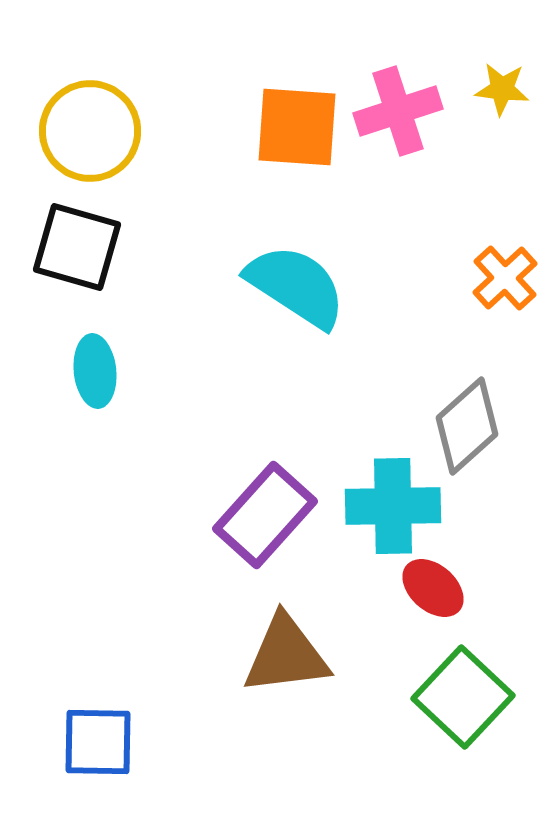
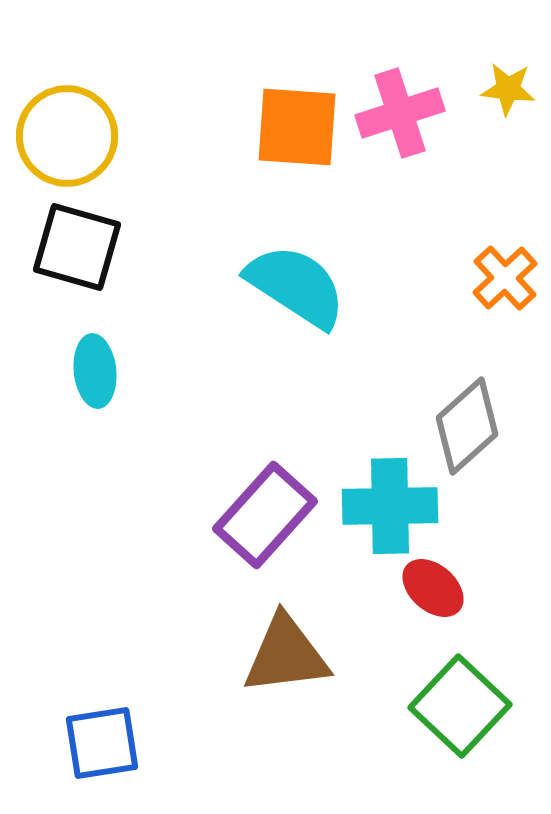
yellow star: moved 6 px right
pink cross: moved 2 px right, 2 px down
yellow circle: moved 23 px left, 5 px down
cyan cross: moved 3 px left
green square: moved 3 px left, 9 px down
blue square: moved 4 px right, 1 px down; rotated 10 degrees counterclockwise
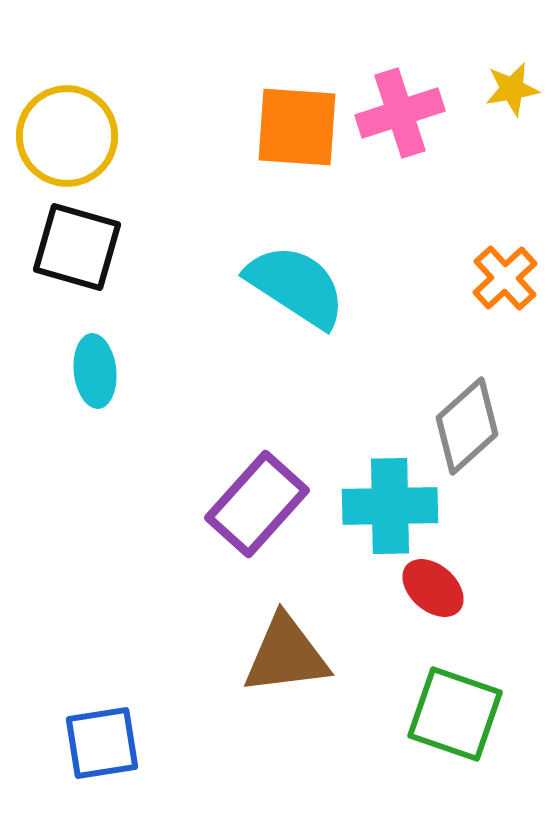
yellow star: moved 4 px right; rotated 16 degrees counterclockwise
purple rectangle: moved 8 px left, 11 px up
green square: moved 5 px left, 8 px down; rotated 24 degrees counterclockwise
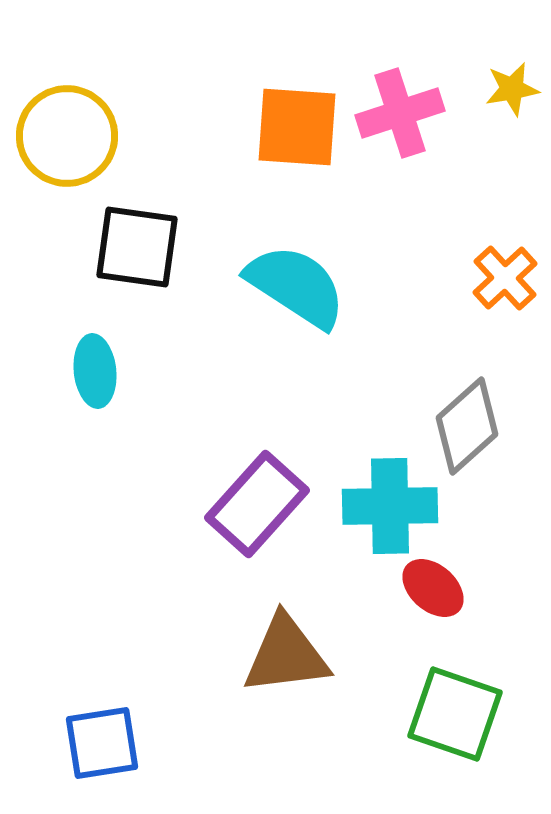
black square: moved 60 px right; rotated 8 degrees counterclockwise
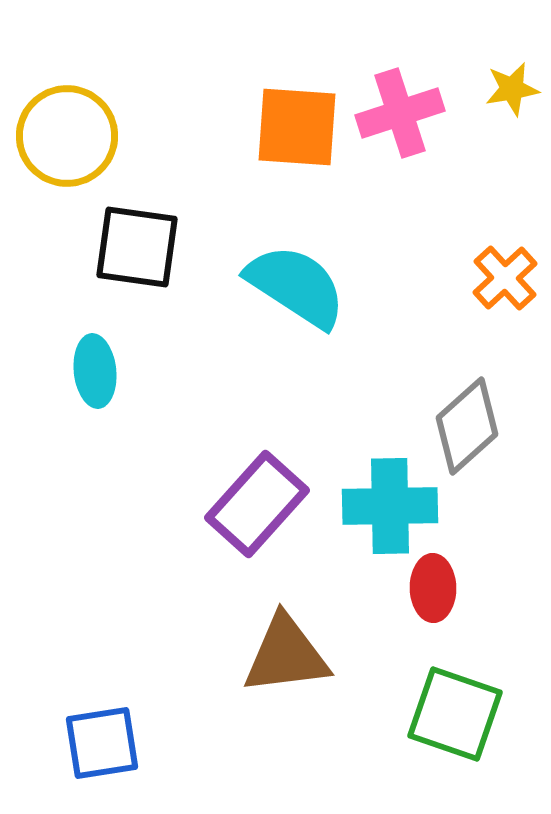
red ellipse: rotated 48 degrees clockwise
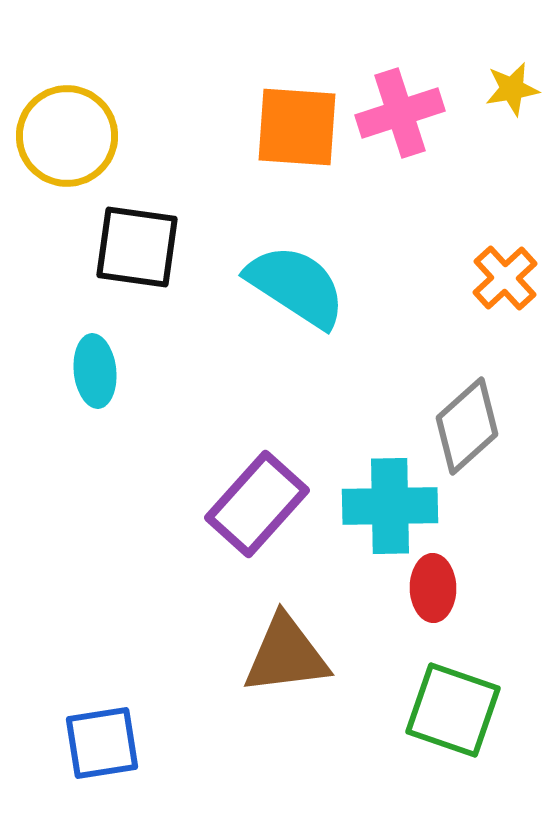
green square: moved 2 px left, 4 px up
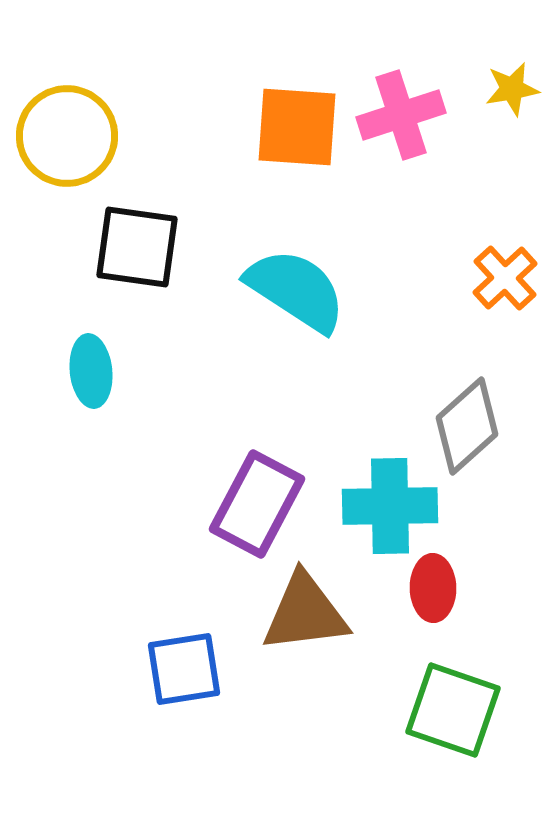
pink cross: moved 1 px right, 2 px down
cyan semicircle: moved 4 px down
cyan ellipse: moved 4 px left
purple rectangle: rotated 14 degrees counterclockwise
brown triangle: moved 19 px right, 42 px up
blue square: moved 82 px right, 74 px up
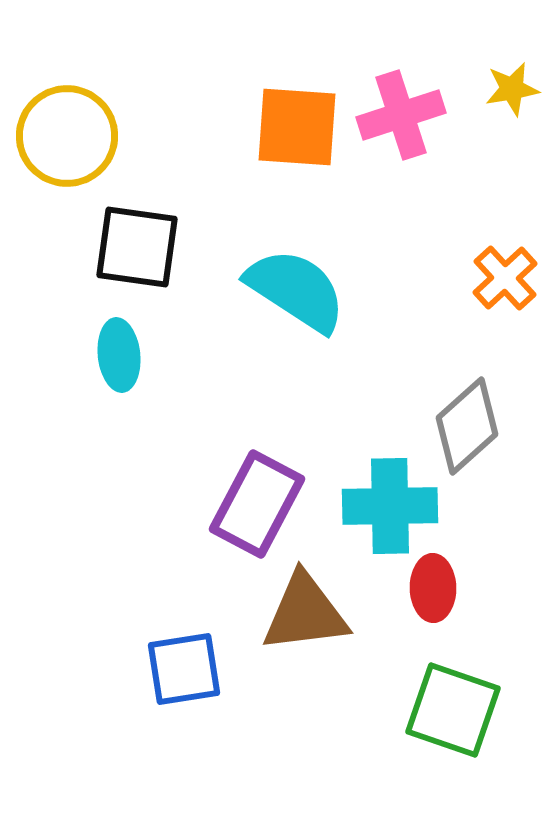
cyan ellipse: moved 28 px right, 16 px up
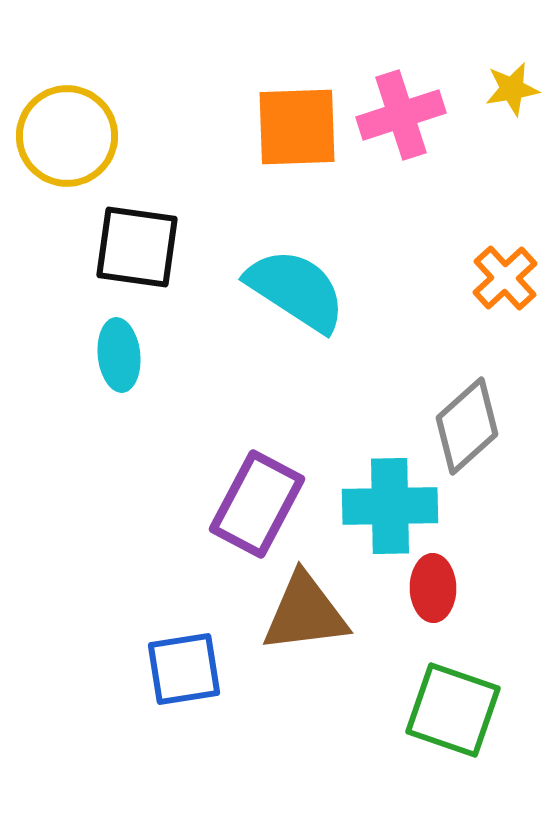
orange square: rotated 6 degrees counterclockwise
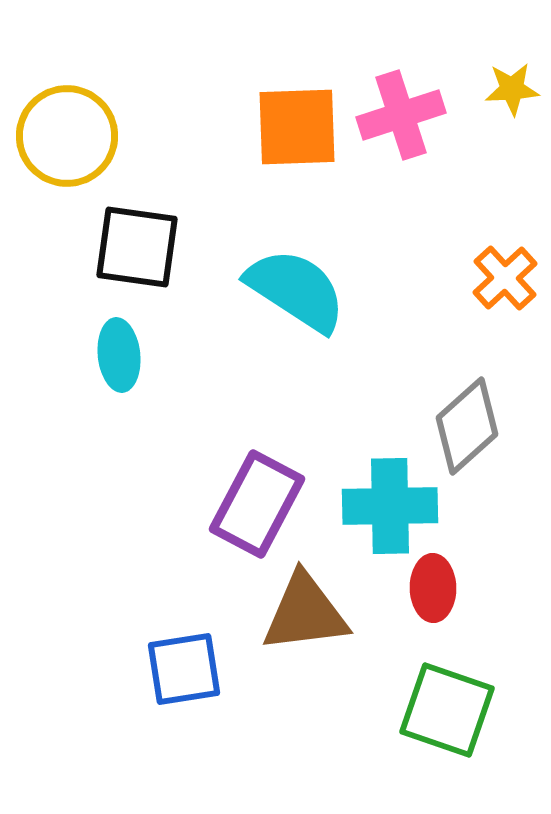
yellow star: rotated 6 degrees clockwise
green square: moved 6 px left
